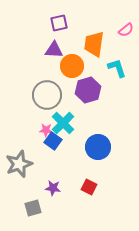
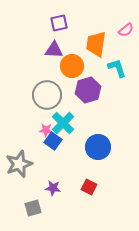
orange trapezoid: moved 2 px right
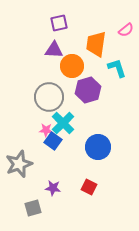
gray circle: moved 2 px right, 2 px down
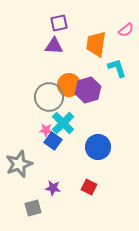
purple triangle: moved 4 px up
orange circle: moved 3 px left, 19 px down
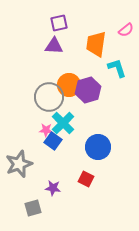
red square: moved 3 px left, 8 px up
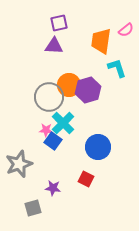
orange trapezoid: moved 5 px right, 3 px up
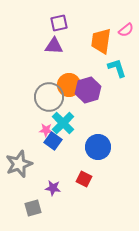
red square: moved 2 px left
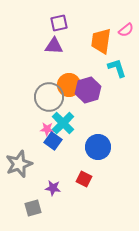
pink star: moved 1 px right, 1 px up
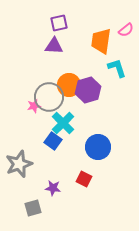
pink star: moved 13 px left, 23 px up; rotated 16 degrees counterclockwise
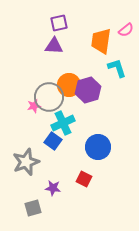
cyan cross: rotated 20 degrees clockwise
gray star: moved 7 px right, 2 px up
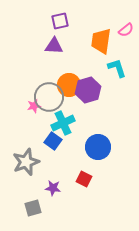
purple square: moved 1 px right, 2 px up
